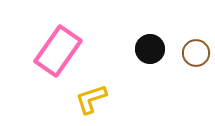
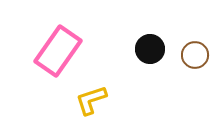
brown circle: moved 1 px left, 2 px down
yellow L-shape: moved 1 px down
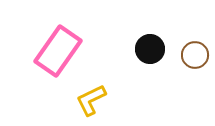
yellow L-shape: rotated 8 degrees counterclockwise
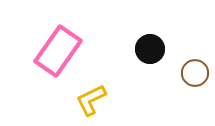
brown circle: moved 18 px down
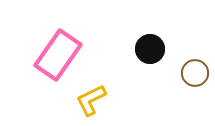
pink rectangle: moved 4 px down
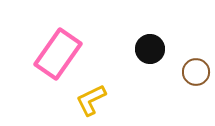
pink rectangle: moved 1 px up
brown circle: moved 1 px right, 1 px up
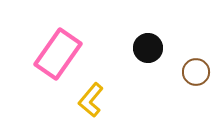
black circle: moved 2 px left, 1 px up
yellow L-shape: rotated 24 degrees counterclockwise
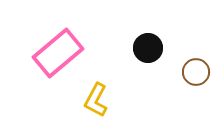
pink rectangle: moved 1 px up; rotated 15 degrees clockwise
yellow L-shape: moved 5 px right; rotated 12 degrees counterclockwise
